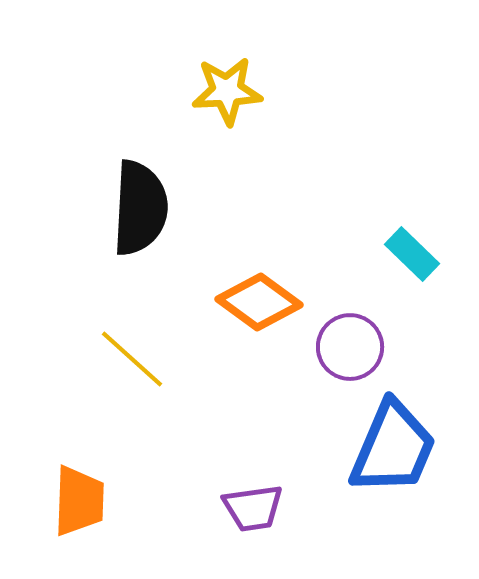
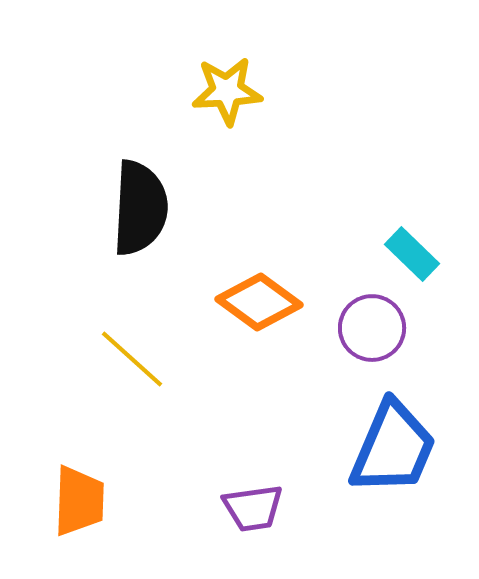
purple circle: moved 22 px right, 19 px up
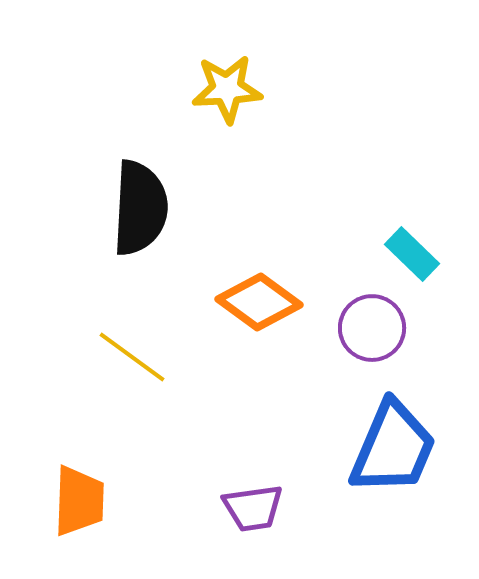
yellow star: moved 2 px up
yellow line: moved 2 px up; rotated 6 degrees counterclockwise
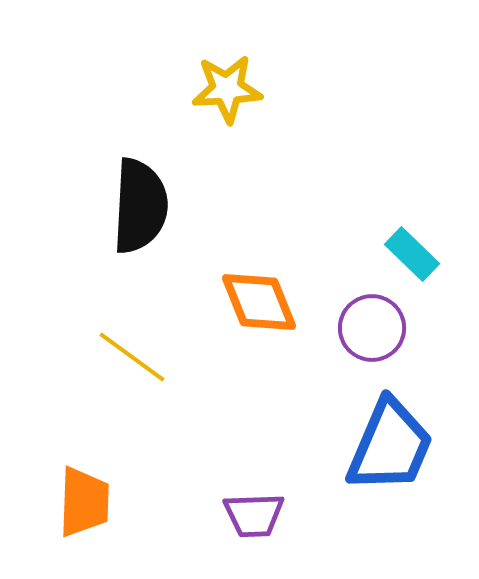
black semicircle: moved 2 px up
orange diamond: rotated 32 degrees clockwise
blue trapezoid: moved 3 px left, 2 px up
orange trapezoid: moved 5 px right, 1 px down
purple trapezoid: moved 1 px right, 7 px down; rotated 6 degrees clockwise
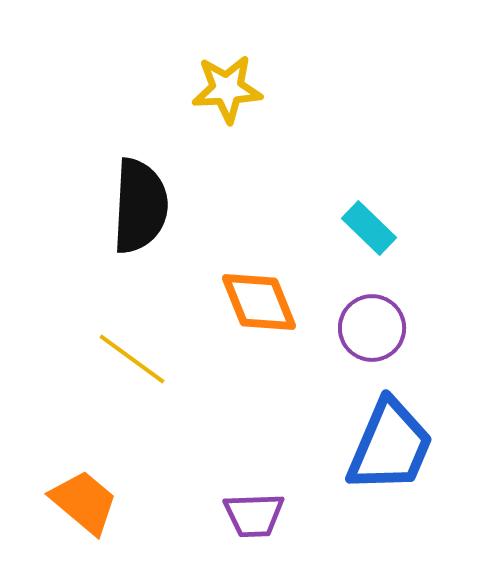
cyan rectangle: moved 43 px left, 26 px up
yellow line: moved 2 px down
orange trapezoid: rotated 52 degrees counterclockwise
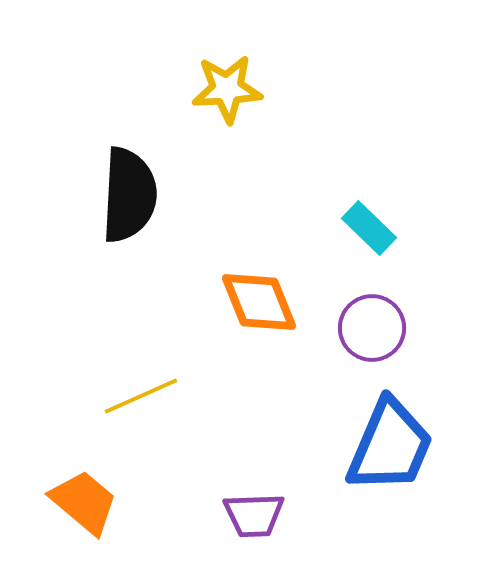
black semicircle: moved 11 px left, 11 px up
yellow line: moved 9 px right, 37 px down; rotated 60 degrees counterclockwise
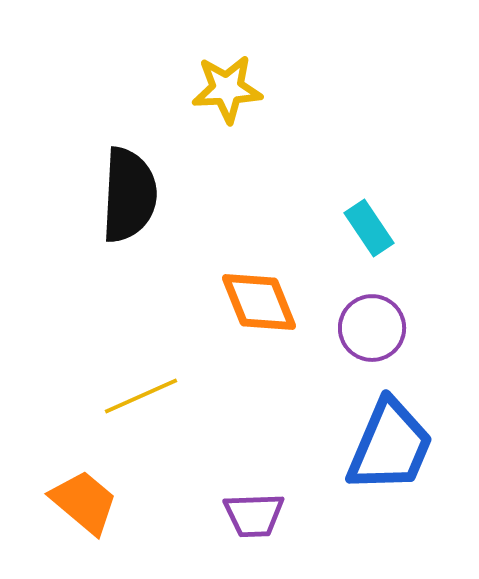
cyan rectangle: rotated 12 degrees clockwise
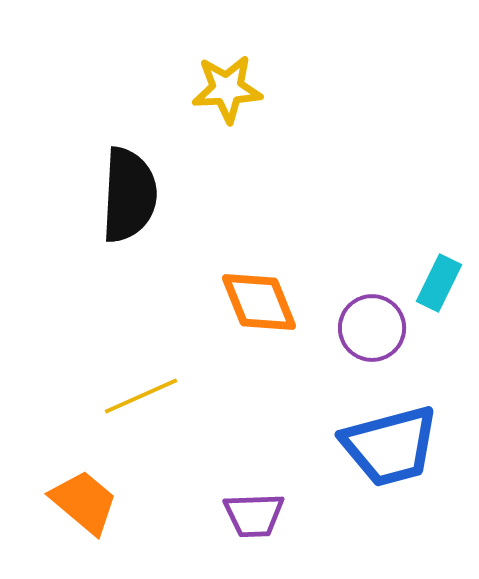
cyan rectangle: moved 70 px right, 55 px down; rotated 60 degrees clockwise
blue trapezoid: rotated 52 degrees clockwise
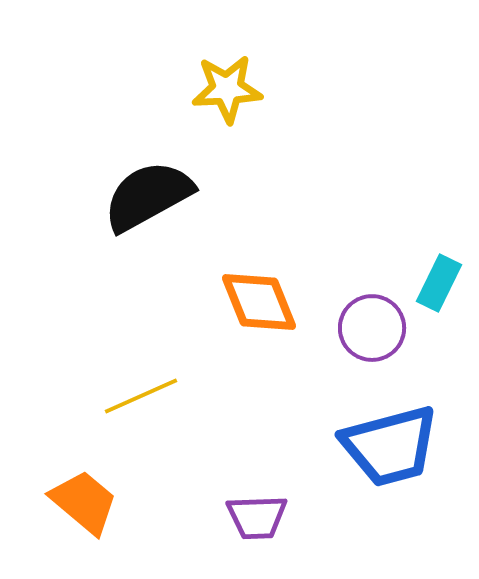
black semicircle: moved 19 px right, 1 px down; rotated 122 degrees counterclockwise
purple trapezoid: moved 3 px right, 2 px down
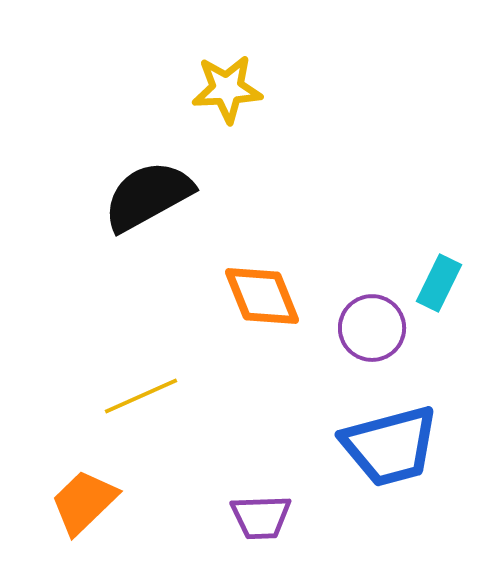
orange diamond: moved 3 px right, 6 px up
orange trapezoid: rotated 84 degrees counterclockwise
purple trapezoid: moved 4 px right
